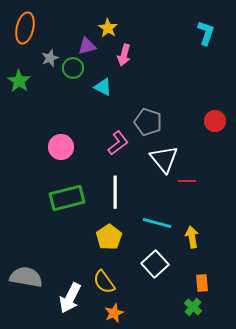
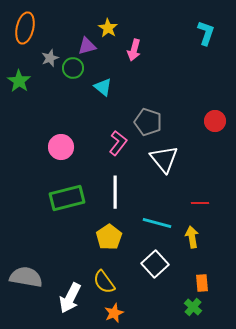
pink arrow: moved 10 px right, 5 px up
cyan triangle: rotated 12 degrees clockwise
pink L-shape: rotated 15 degrees counterclockwise
red line: moved 13 px right, 22 px down
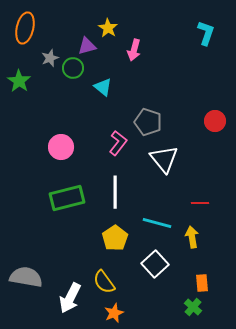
yellow pentagon: moved 6 px right, 1 px down
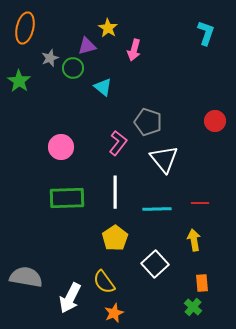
green rectangle: rotated 12 degrees clockwise
cyan line: moved 14 px up; rotated 16 degrees counterclockwise
yellow arrow: moved 2 px right, 3 px down
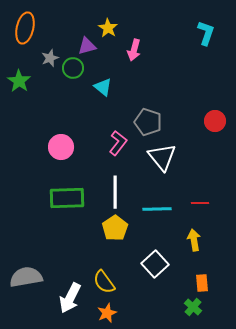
white triangle: moved 2 px left, 2 px up
yellow pentagon: moved 10 px up
gray semicircle: rotated 20 degrees counterclockwise
orange star: moved 7 px left
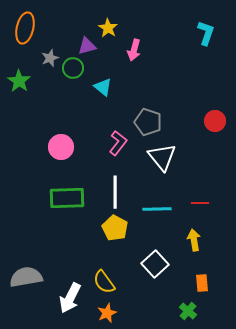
yellow pentagon: rotated 10 degrees counterclockwise
green cross: moved 5 px left, 4 px down
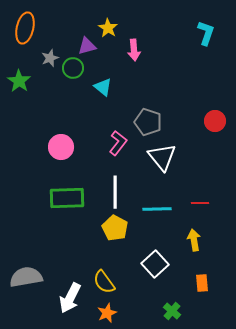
pink arrow: rotated 20 degrees counterclockwise
green cross: moved 16 px left
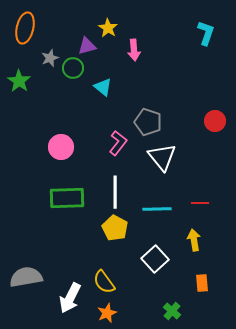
white square: moved 5 px up
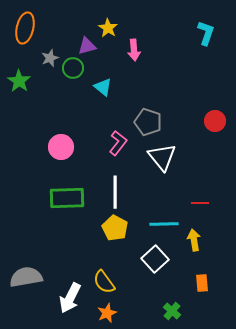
cyan line: moved 7 px right, 15 px down
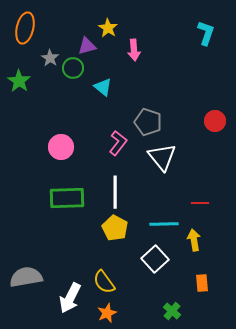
gray star: rotated 18 degrees counterclockwise
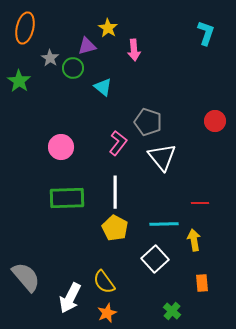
gray semicircle: rotated 60 degrees clockwise
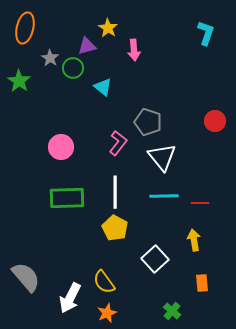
cyan line: moved 28 px up
